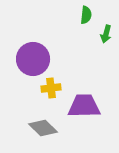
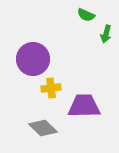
green semicircle: rotated 108 degrees clockwise
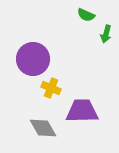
yellow cross: rotated 30 degrees clockwise
purple trapezoid: moved 2 px left, 5 px down
gray diamond: rotated 16 degrees clockwise
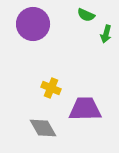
purple circle: moved 35 px up
purple trapezoid: moved 3 px right, 2 px up
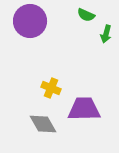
purple circle: moved 3 px left, 3 px up
purple trapezoid: moved 1 px left
gray diamond: moved 4 px up
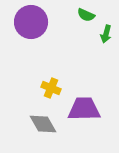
purple circle: moved 1 px right, 1 px down
